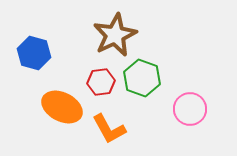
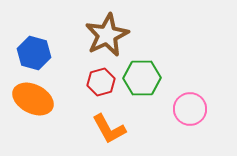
brown star: moved 8 px left
green hexagon: rotated 21 degrees counterclockwise
red hexagon: rotated 8 degrees counterclockwise
orange ellipse: moved 29 px left, 8 px up
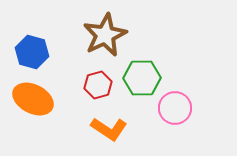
brown star: moved 2 px left
blue hexagon: moved 2 px left, 1 px up
red hexagon: moved 3 px left, 3 px down
pink circle: moved 15 px left, 1 px up
orange L-shape: rotated 27 degrees counterclockwise
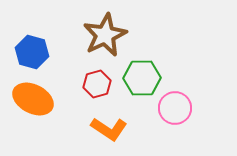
red hexagon: moved 1 px left, 1 px up
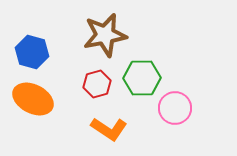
brown star: rotated 15 degrees clockwise
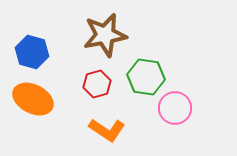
green hexagon: moved 4 px right, 1 px up; rotated 9 degrees clockwise
orange L-shape: moved 2 px left, 1 px down
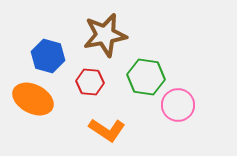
blue hexagon: moved 16 px right, 4 px down
red hexagon: moved 7 px left, 2 px up; rotated 20 degrees clockwise
pink circle: moved 3 px right, 3 px up
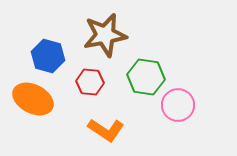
orange L-shape: moved 1 px left
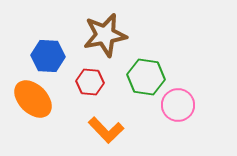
blue hexagon: rotated 12 degrees counterclockwise
orange ellipse: rotated 18 degrees clockwise
orange L-shape: rotated 12 degrees clockwise
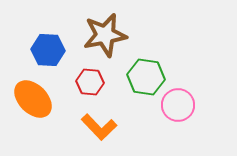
blue hexagon: moved 6 px up
orange L-shape: moved 7 px left, 3 px up
